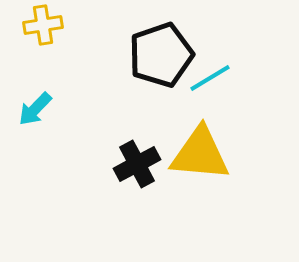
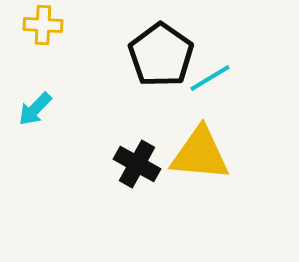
yellow cross: rotated 12 degrees clockwise
black pentagon: rotated 18 degrees counterclockwise
black cross: rotated 33 degrees counterclockwise
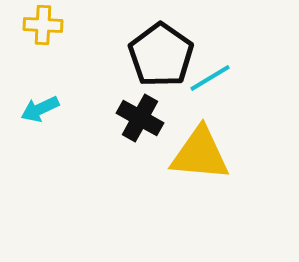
cyan arrow: moved 5 px right; rotated 21 degrees clockwise
black cross: moved 3 px right, 46 px up
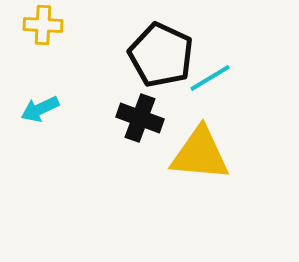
black pentagon: rotated 10 degrees counterclockwise
black cross: rotated 9 degrees counterclockwise
